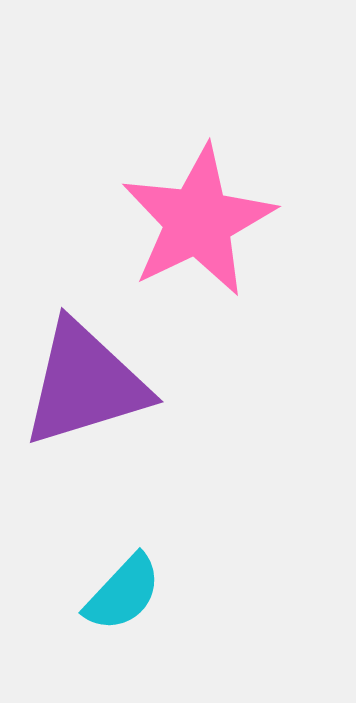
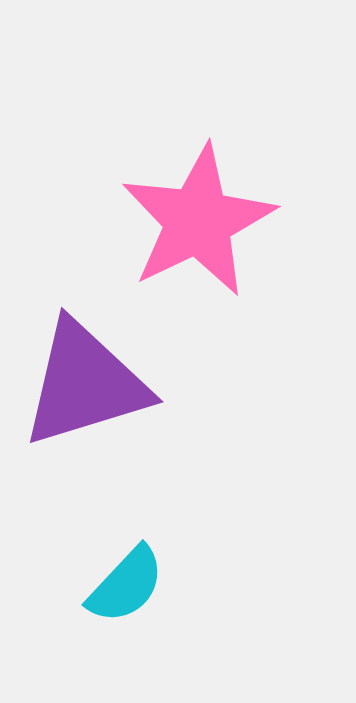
cyan semicircle: moved 3 px right, 8 px up
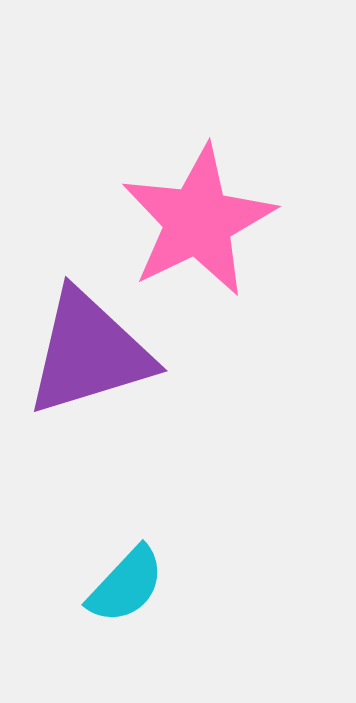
purple triangle: moved 4 px right, 31 px up
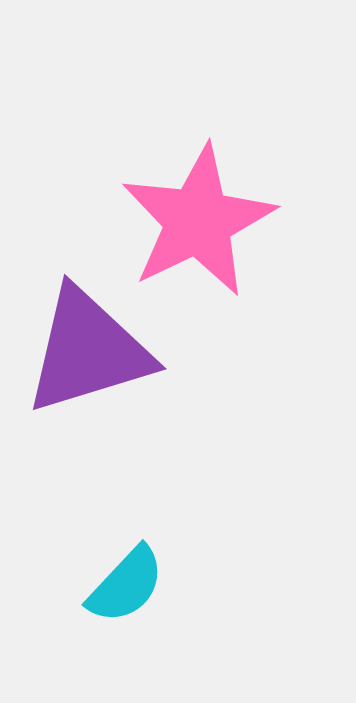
purple triangle: moved 1 px left, 2 px up
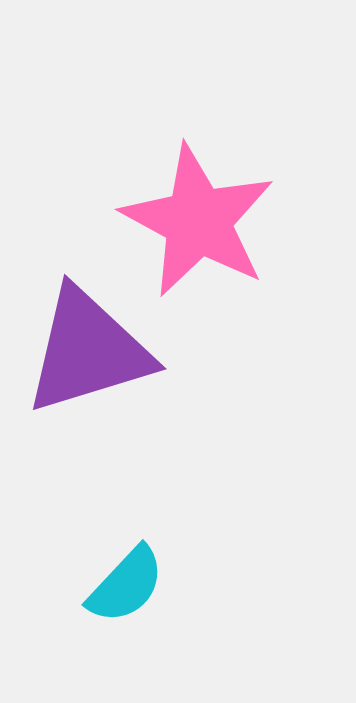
pink star: rotated 18 degrees counterclockwise
